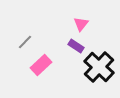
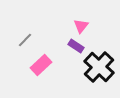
pink triangle: moved 2 px down
gray line: moved 2 px up
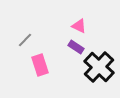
pink triangle: moved 2 px left; rotated 42 degrees counterclockwise
purple rectangle: moved 1 px down
pink rectangle: moved 1 px left; rotated 65 degrees counterclockwise
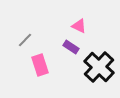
purple rectangle: moved 5 px left
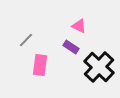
gray line: moved 1 px right
pink rectangle: rotated 25 degrees clockwise
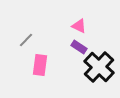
purple rectangle: moved 8 px right
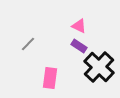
gray line: moved 2 px right, 4 px down
purple rectangle: moved 1 px up
pink rectangle: moved 10 px right, 13 px down
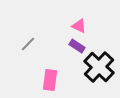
purple rectangle: moved 2 px left
pink rectangle: moved 2 px down
